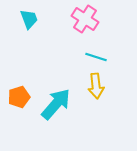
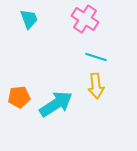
orange pentagon: rotated 10 degrees clockwise
cyan arrow: rotated 16 degrees clockwise
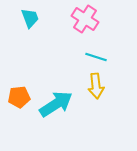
cyan trapezoid: moved 1 px right, 1 px up
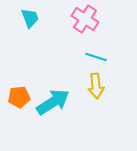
cyan arrow: moved 3 px left, 2 px up
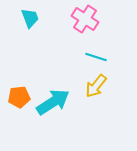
yellow arrow: rotated 45 degrees clockwise
